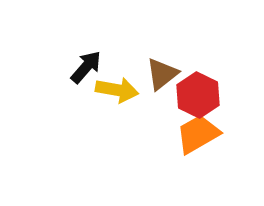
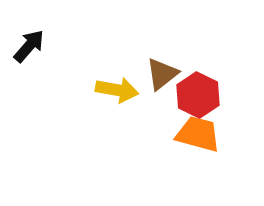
black arrow: moved 57 px left, 21 px up
orange trapezoid: rotated 45 degrees clockwise
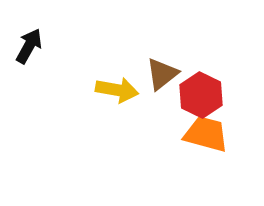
black arrow: rotated 12 degrees counterclockwise
red hexagon: moved 3 px right
orange trapezoid: moved 8 px right
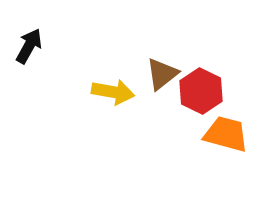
yellow arrow: moved 4 px left, 2 px down
red hexagon: moved 4 px up
orange trapezoid: moved 20 px right
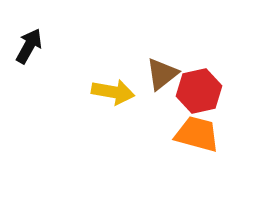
red hexagon: moved 2 px left; rotated 21 degrees clockwise
orange trapezoid: moved 29 px left
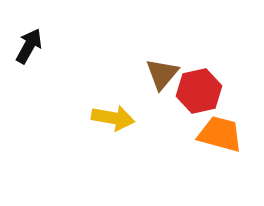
brown triangle: rotated 12 degrees counterclockwise
yellow arrow: moved 26 px down
orange trapezoid: moved 23 px right
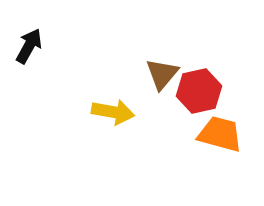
yellow arrow: moved 6 px up
